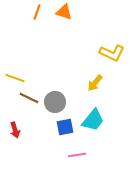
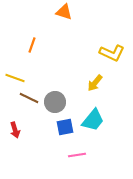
orange line: moved 5 px left, 33 px down
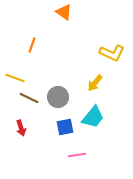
orange triangle: rotated 18 degrees clockwise
gray circle: moved 3 px right, 5 px up
cyan trapezoid: moved 3 px up
red arrow: moved 6 px right, 2 px up
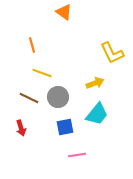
orange line: rotated 35 degrees counterclockwise
yellow L-shape: rotated 40 degrees clockwise
yellow line: moved 27 px right, 5 px up
yellow arrow: rotated 150 degrees counterclockwise
cyan trapezoid: moved 4 px right, 3 px up
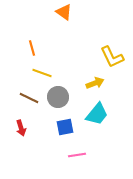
orange line: moved 3 px down
yellow L-shape: moved 4 px down
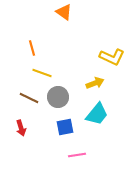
yellow L-shape: rotated 40 degrees counterclockwise
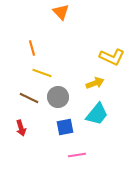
orange triangle: moved 3 px left; rotated 12 degrees clockwise
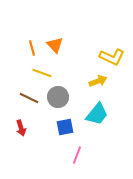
orange triangle: moved 6 px left, 33 px down
yellow arrow: moved 3 px right, 2 px up
pink line: rotated 60 degrees counterclockwise
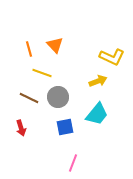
orange line: moved 3 px left, 1 px down
pink line: moved 4 px left, 8 px down
